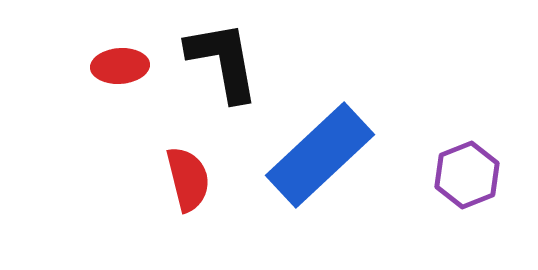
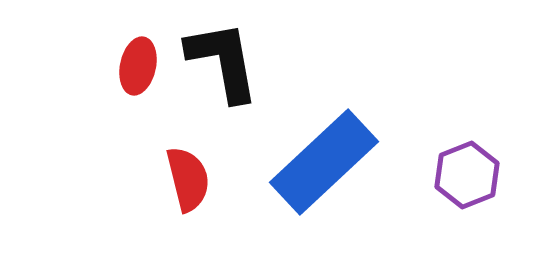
red ellipse: moved 18 px right; rotated 74 degrees counterclockwise
blue rectangle: moved 4 px right, 7 px down
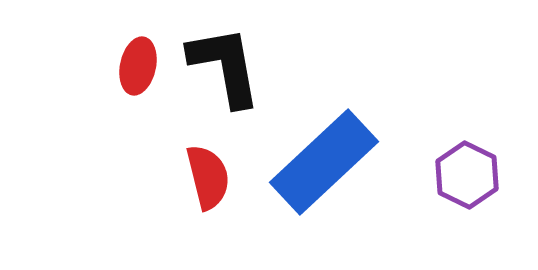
black L-shape: moved 2 px right, 5 px down
purple hexagon: rotated 12 degrees counterclockwise
red semicircle: moved 20 px right, 2 px up
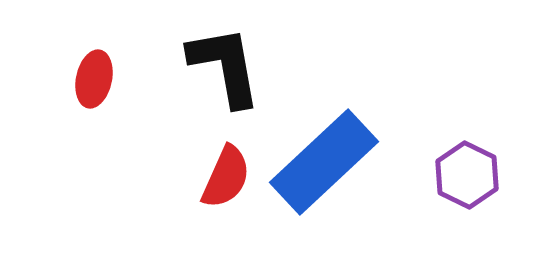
red ellipse: moved 44 px left, 13 px down
red semicircle: moved 18 px right; rotated 38 degrees clockwise
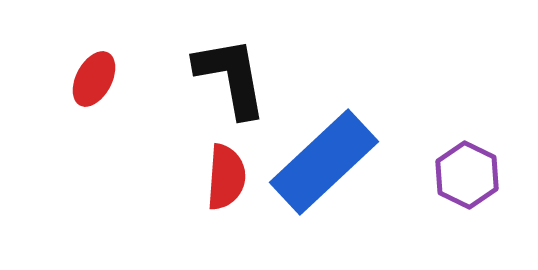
black L-shape: moved 6 px right, 11 px down
red ellipse: rotated 16 degrees clockwise
red semicircle: rotated 20 degrees counterclockwise
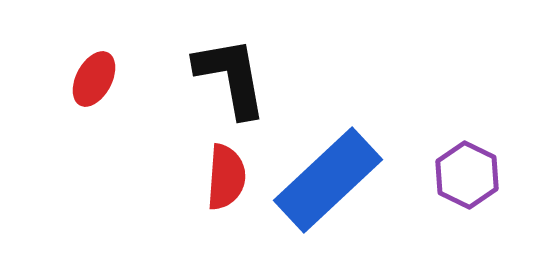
blue rectangle: moved 4 px right, 18 px down
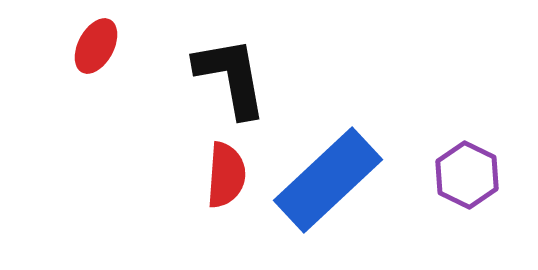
red ellipse: moved 2 px right, 33 px up
red semicircle: moved 2 px up
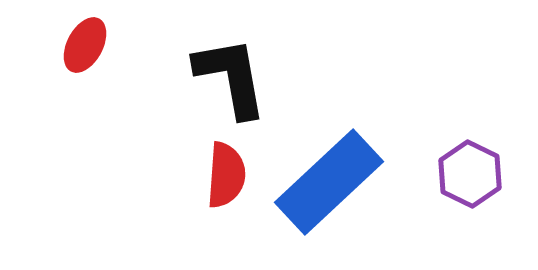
red ellipse: moved 11 px left, 1 px up
purple hexagon: moved 3 px right, 1 px up
blue rectangle: moved 1 px right, 2 px down
